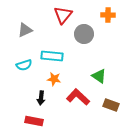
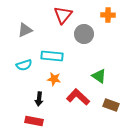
black arrow: moved 2 px left, 1 px down
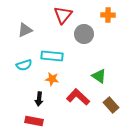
orange star: moved 2 px left
brown rectangle: rotated 28 degrees clockwise
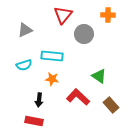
black arrow: moved 1 px down
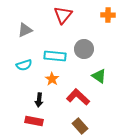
gray circle: moved 15 px down
cyan rectangle: moved 3 px right
orange star: rotated 24 degrees clockwise
brown rectangle: moved 31 px left, 21 px down
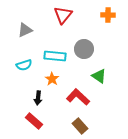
black arrow: moved 1 px left, 2 px up
red rectangle: rotated 30 degrees clockwise
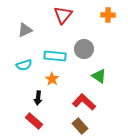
red L-shape: moved 6 px right, 5 px down
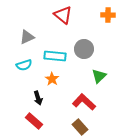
red triangle: rotated 30 degrees counterclockwise
gray triangle: moved 2 px right, 7 px down
green triangle: rotated 42 degrees clockwise
black arrow: rotated 24 degrees counterclockwise
brown rectangle: moved 1 px down
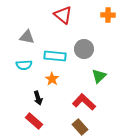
gray triangle: rotated 35 degrees clockwise
cyan semicircle: rotated 14 degrees clockwise
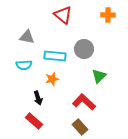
orange star: rotated 24 degrees clockwise
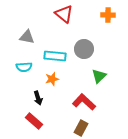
red triangle: moved 1 px right, 1 px up
cyan semicircle: moved 2 px down
brown rectangle: moved 1 px right, 1 px down; rotated 70 degrees clockwise
